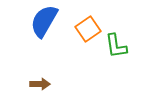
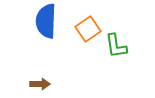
blue semicircle: moved 2 px right; rotated 28 degrees counterclockwise
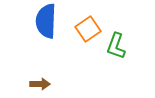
green L-shape: rotated 28 degrees clockwise
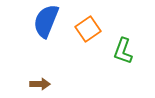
blue semicircle: rotated 20 degrees clockwise
green L-shape: moved 7 px right, 5 px down
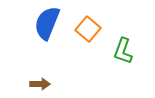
blue semicircle: moved 1 px right, 2 px down
orange square: rotated 15 degrees counterclockwise
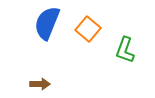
green L-shape: moved 2 px right, 1 px up
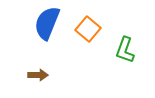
brown arrow: moved 2 px left, 9 px up
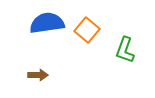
blue semicircle: rotated 60 degrees clockwise
orange square: moved 1 px left, 1 px down
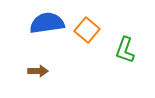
brown arrow: moved 4 px up
